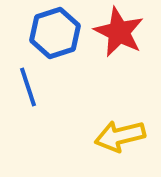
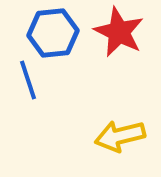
blue hexagon: moved 2 px left; rotated 12 degrees clockwise
blue line: moved 7 px up
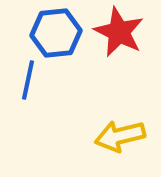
blue hexagon: moved 3 px right
blue line: rotated 30 degrees clockwise
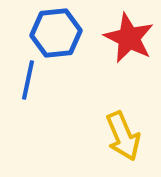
red star: moved 10 px right, 6 px down
yellow arrow: moved 3 px right; rotated 99 degrees counterclockwise
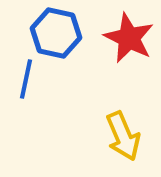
blue hexagon: rotated 18 degrees clockwise
blue line: moved 2 px left, 1 px up
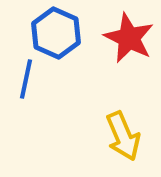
blue hexagon: rotated 12 degrees clockwise
